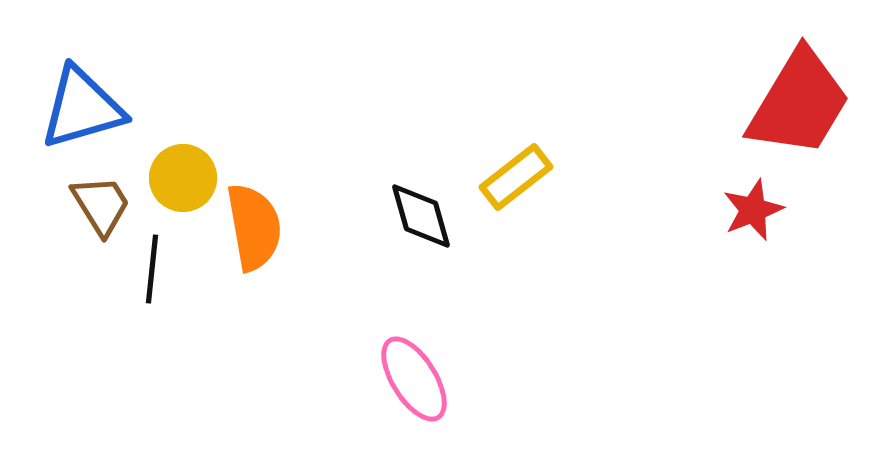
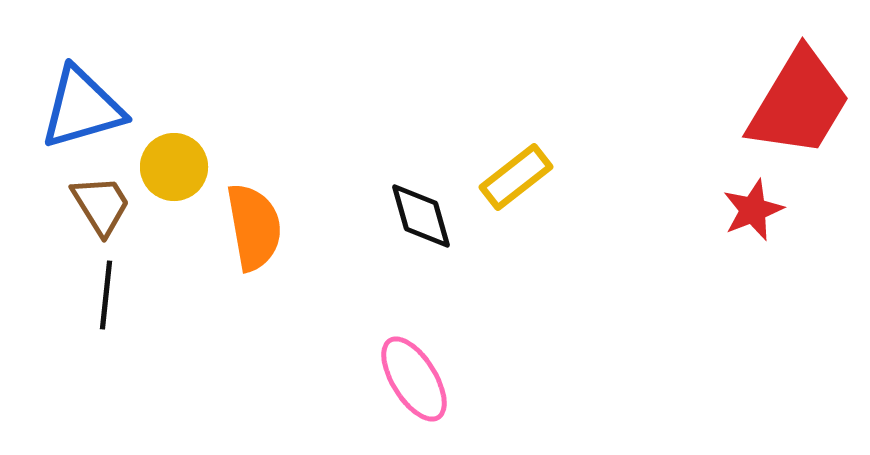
yellow circle: moved 9 px left, 11 px up
black line: moved 46 px left, 26 px down
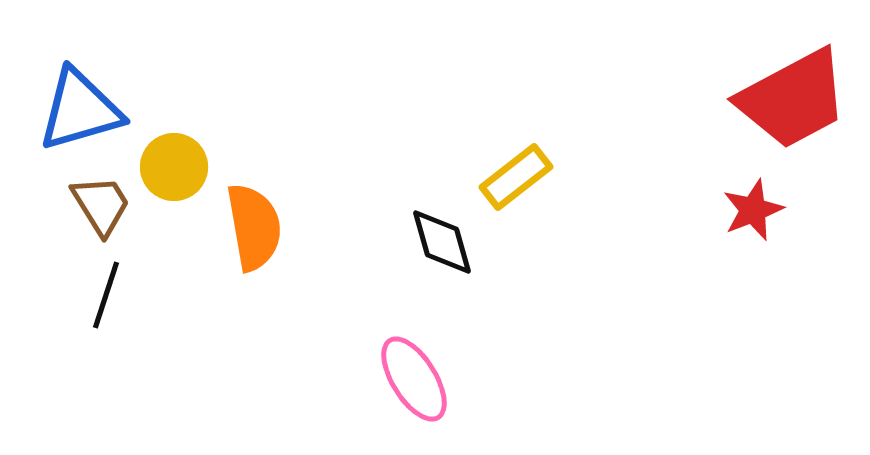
red trapezoid: moved 6 px left, 4 px up; rotated 31 degrees clockwise
blue triangle: moved 2 px left, 2 px down
black diamond: moved 21 px right, 26 px down
black line: rotated 12 degrees clockwise
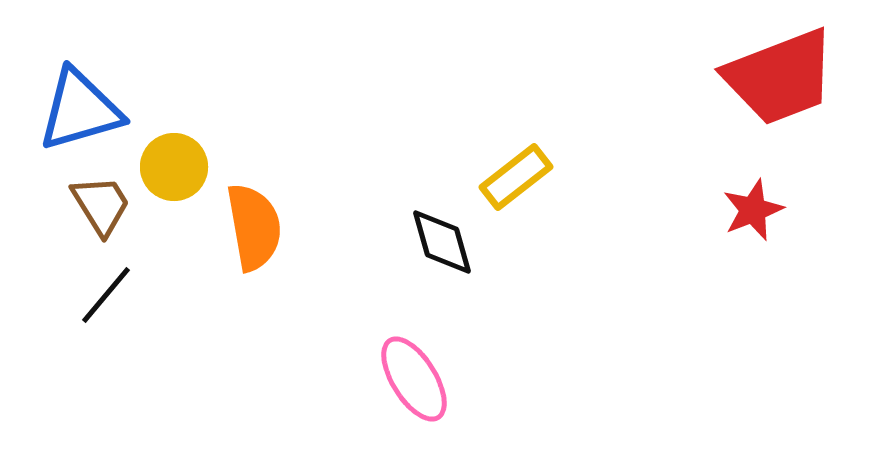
red trapezoid: moved 13 px left, 22 px up; rotated 7 degrees clockwise
black line: rotated 22 degrees clockwise
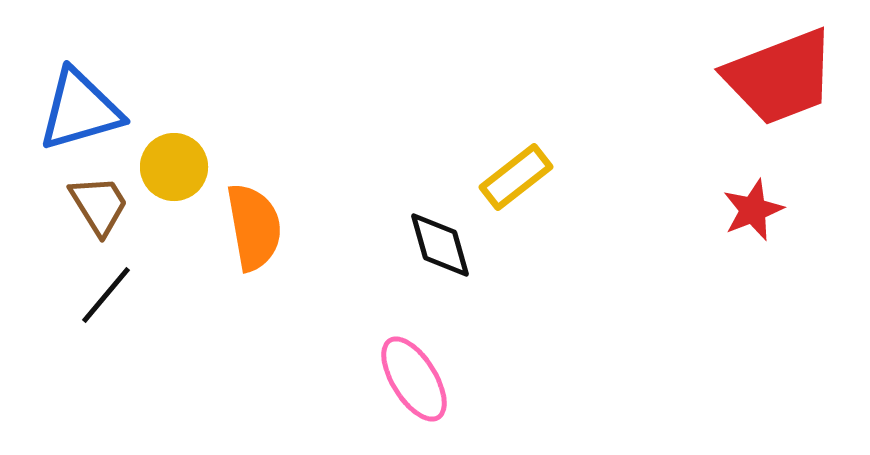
brown trapezoid: moved 2 px left
black diamond: moved 2 px left, 3 px down
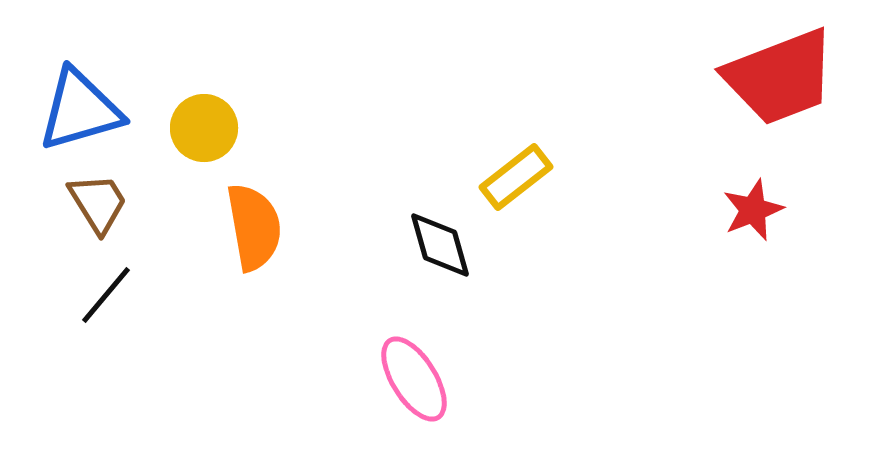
yellow circle: moved 30 px right, 39 px up
brown trapezoid: moved 1 px left, 2 px up
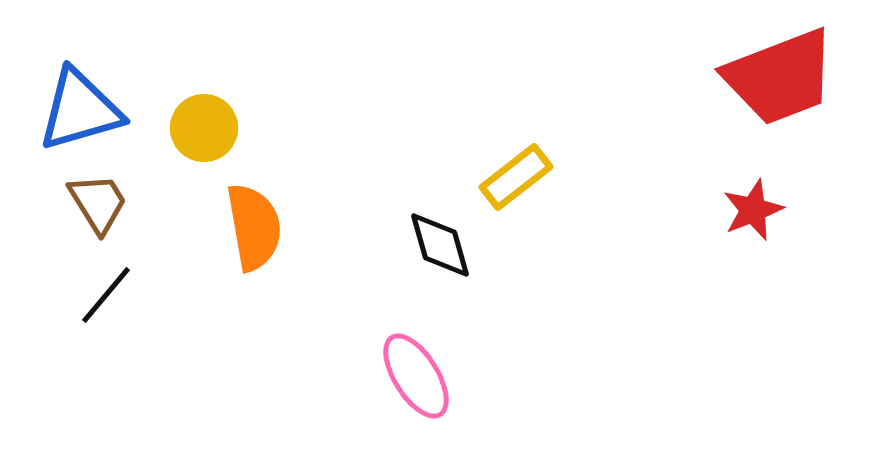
pink ellipse: moved 2 px right, 3 px up
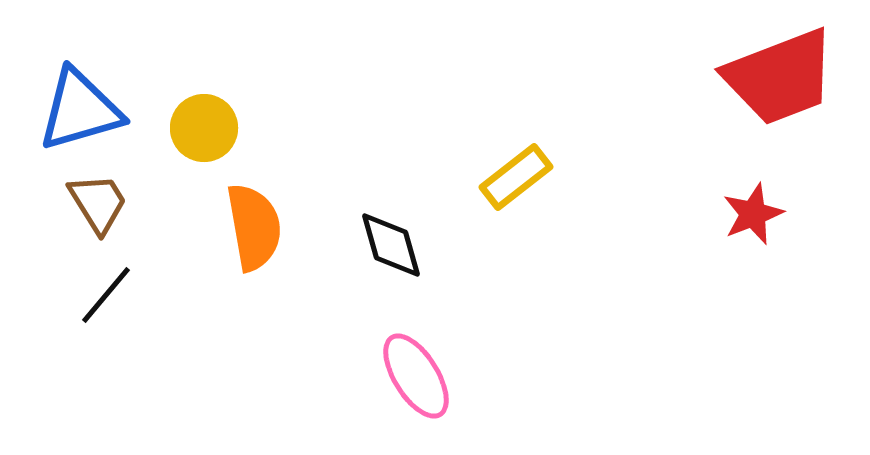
red star: moved 4 px down
black diamond: moved 49 px left
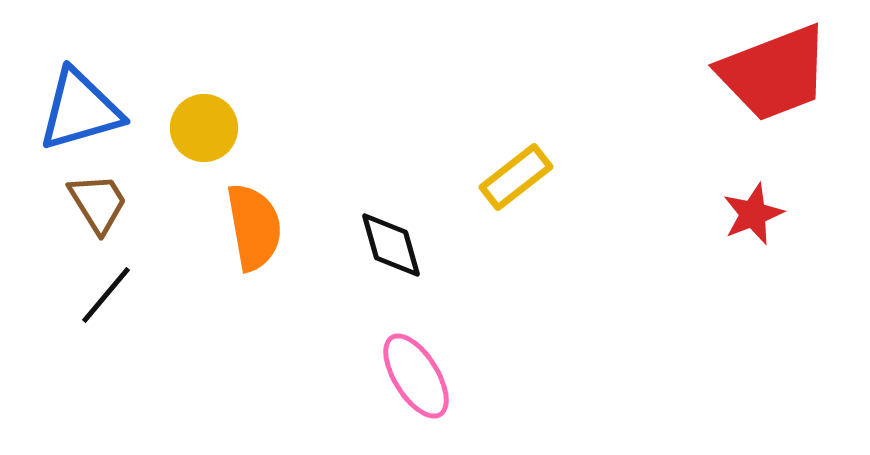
red trapezoid: moved 6 px left, 4 px up
